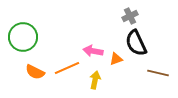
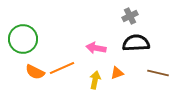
green circle: moved 2 px down
black semicircle: rotated 112 degrees clockwise
pink arrow: moved 3 px right, 3 px up
orange triangle: moved 1 px right, 14 px down
orange line: moved 5 px left
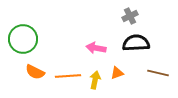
orange line: moved 6 px right, 8 px down; rotated 20 degrees clockwise
